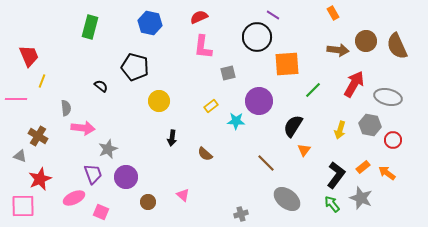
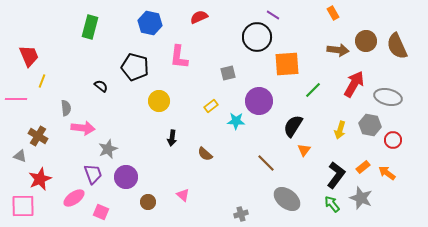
pink L-shape at (203, 47): moved 24 px left, 10 px down
pink ellipse at (74, 198): rotated 10 degrees counterclockwise
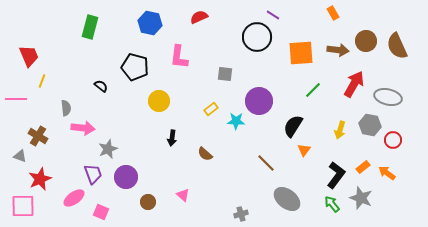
orange square at (287, 64): moved 14 px right, 11 px up
gray square at (228, 73): moved 3 px left, 1 px down; rotated 21 degrees clockwise
yellow rectangle at (211, 106): moved 3 px down
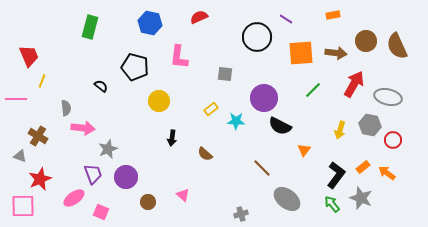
orange rectangle at (333, 13): moved 2 px down; rotated 72 degrees counterclockwise
purple line at (273, 15): moved 13 px right, 4 px down
brown arrow at (338, 50): moved 2 px left, 3 px down
purple circle at (259, 101): moved 5 px right, 3 px up
black semicircle at (293, 126): moved 13 px left; rotated 95 degrees counterclockwise
brown line at (266, 163): moved 4 px left, 5 px down
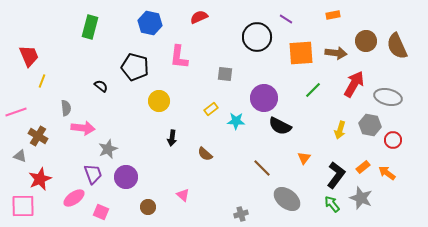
pink line at (16, 99): moved 13 px down; rotated 20 degrees counterclockwise
orange triangle at (304, 150): moved 8 px down
brown circle at (148, 202): moved 5 px down
